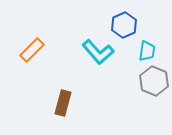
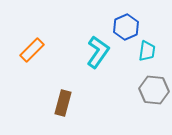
blue hexagon: moved 2 px right, 2 px down
cyan L-shape: rotated 104 degrees counterclockwise
gray hexagon: moved 9 px down; rotated 16 degrees counterclockwise
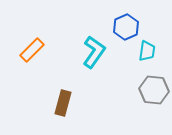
cyan L-shape: moved 4 px left
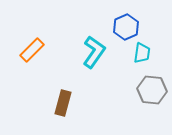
cyan trapezoid: moved 5 px left, 2 px down
gray hexagon: moved 2 px left
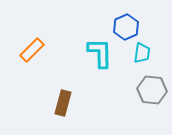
cyan L-shape: moved 6 px right, 1 px down; rotated 36 degrees counterclockwise
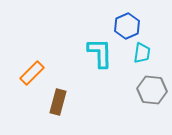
blue hexagon: moved 1 px right, 1 px up
orange rectangle: moved 23 px down
brown rectangle: moved 5 px left, 1 px up
